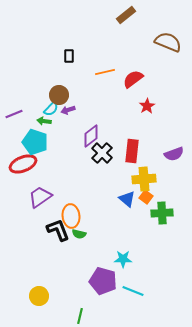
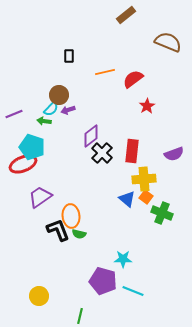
cyan pentagon: moved 3 px left, 5 px down
green cross: rotated 25 degrees clockwise
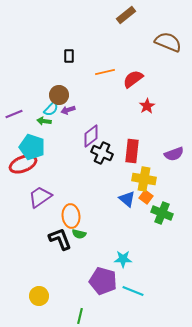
black cross: rotated 20 degrees counterclockwise
yellow cross: rotated 15 degrees clockwise
black L-shape: moved 2 px right, 9 px down
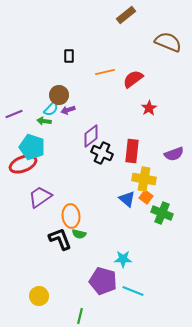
red star: moved 2 px right, 2 px down
